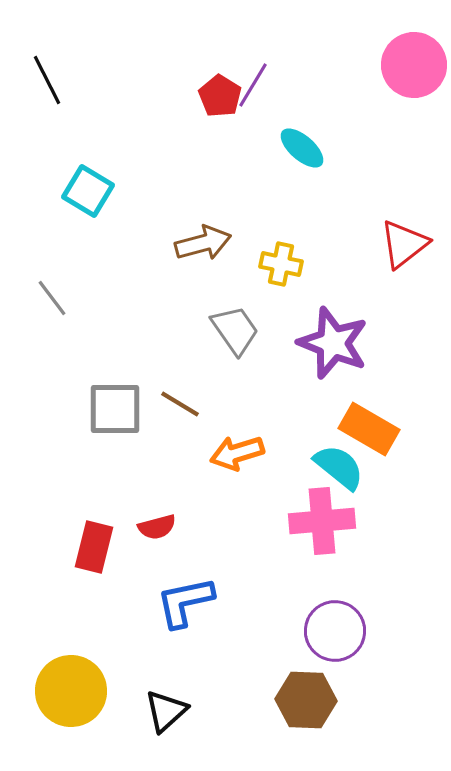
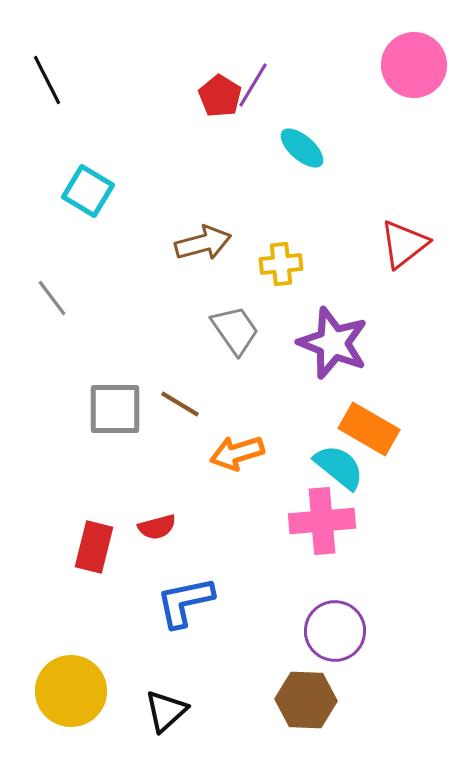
yellow cross: rotated 18 degrees counterclockwise
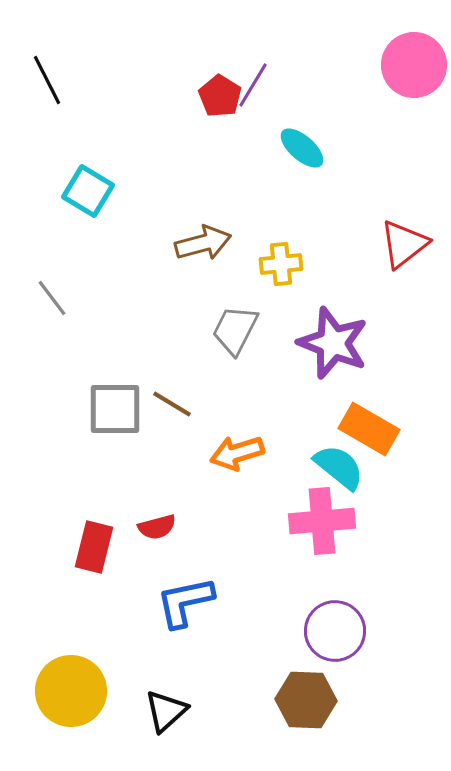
gray trapezoid: rotated 118 degrees counterclockwise
brown line: moved 8 px left
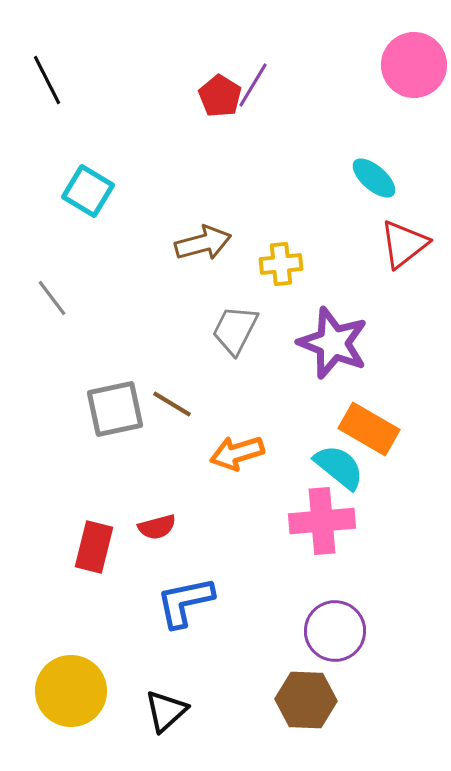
cyan ellipse: moved 72 px right, 30 px down
gray square: rotated 12 degrees counterclockwise
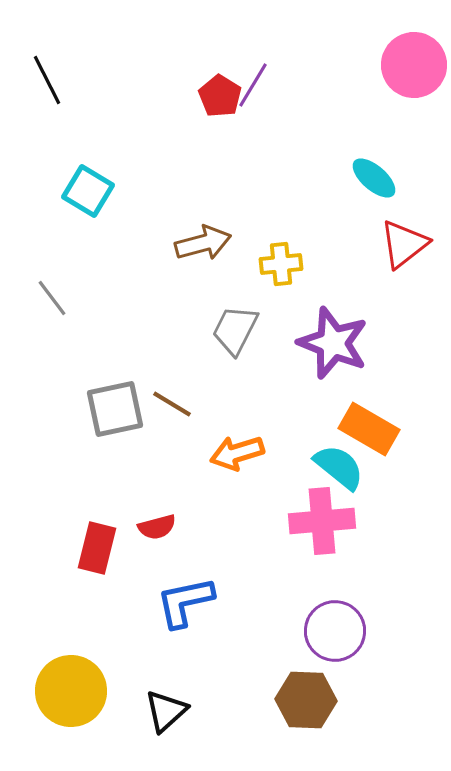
red rectangle: moved 3 px right, 1 px down
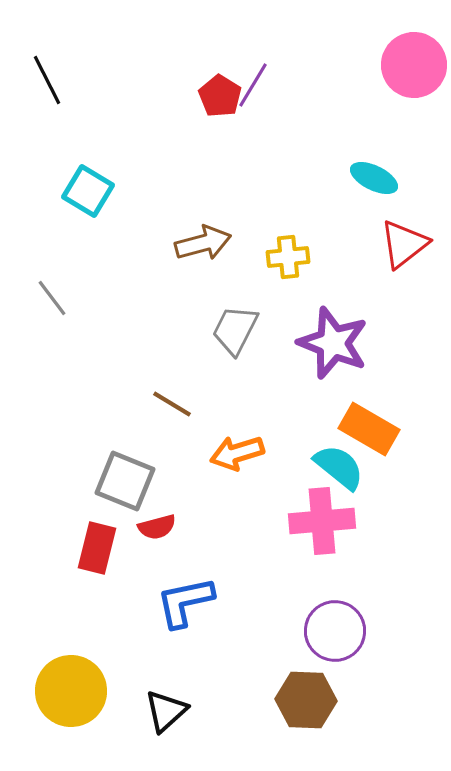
cyan ellipse: rotated 15 degrees counterclockwise
yellow cross: moved 7 px right, 7 px up
gray square: moved 10 px right, 72 px down; rotated 34 degrees clockwise
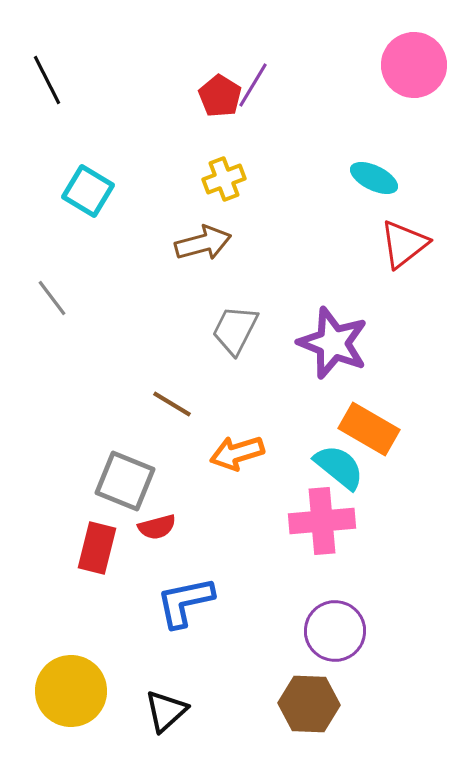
yellow cross: moved 64 px left, 78 px up; rotated 15 degrees counterclockwise
brown hexagon: moved 3 px right, 4 px down
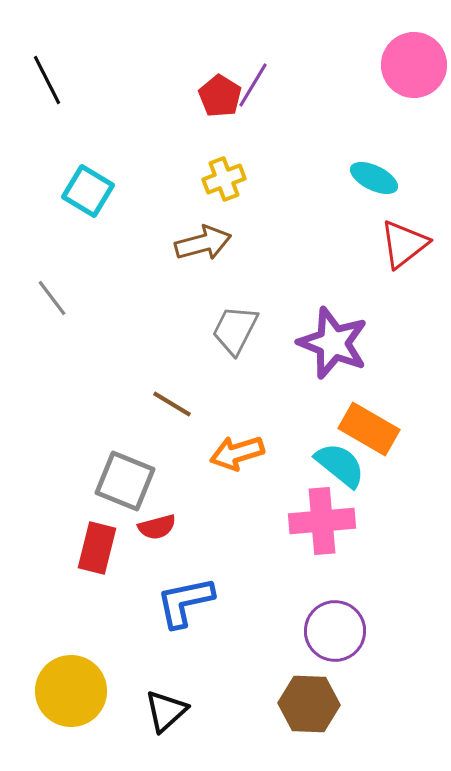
cyan semicircle: moved 1 px right, 2 px up
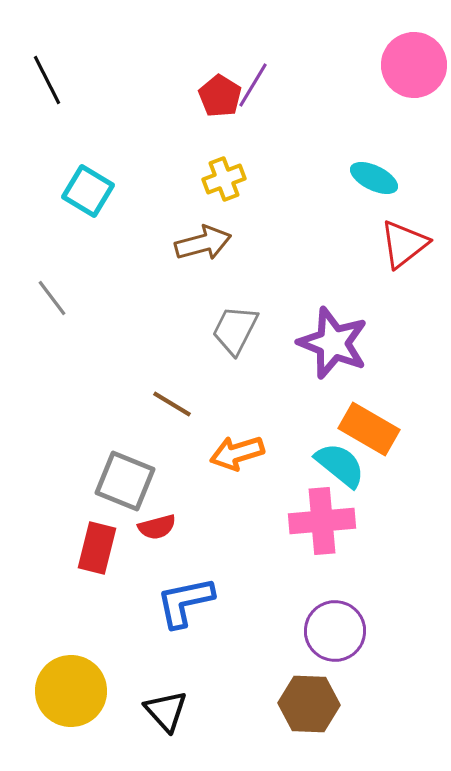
black triangle: rotated 30 degrees counterclockwise
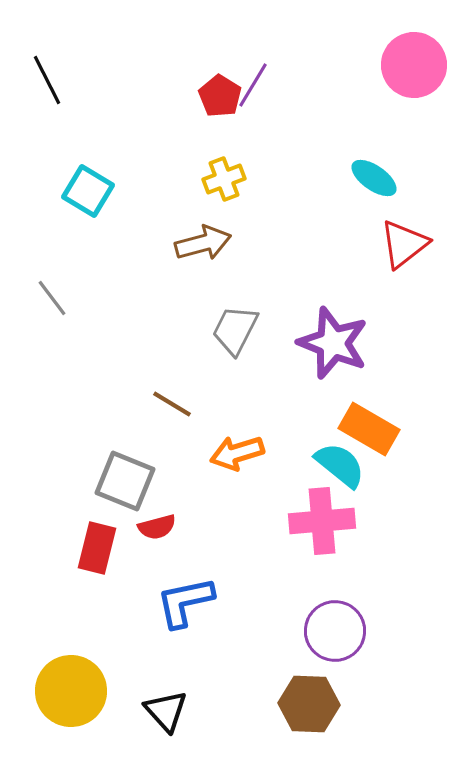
cyan ellipse: rotated 9 degrees clockwise
